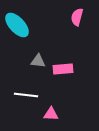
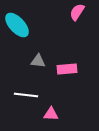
pink semicircle: moved 5 px up; rotated 18 degrees clockwise
pink rectangle: moved 4 px right
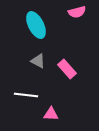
pink semicircle: rotated 138 degrees counterclockwise
cyan ellipse: moved 19 px right; rotated 16 degrees clockwise
gray triangle: rotated 21 degrees clockwise
pink rectangle: rotated 54 degrees clockwise
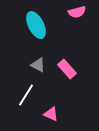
gray triangle: moved 4 px down
white line: rotated 65 degrees counterclockwise
pink triangle: rotated 21 degrees clockwise
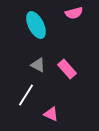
pink semicircle: moved 3 px left, 1 px down
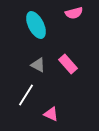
pink rectangle: moved 1 px right, 5 px up
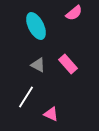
pink semicircle: rotated 24 degrees counterclockwise
cyan ellipse: moved 1 px down
white line: moved 2 px down
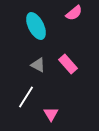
pink triangle: rotated 35 degrees clockwise
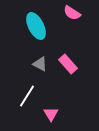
pink semicircle: moved 2 px left; rotated 72 degrees clockwise
gray triangle: moved 2 px right, 1 px up
white line: moved 1 px right, 1 px up
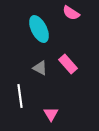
pink semicircle: moved 1 px left
cyan ellipse: moved 3 px right, 3 px down
gray triangle: moved 4 px down
white line: moved 7 px left; rotated 40 degrees counterclockwise
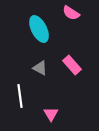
pink rectangle: moved 4 px right, 1 px down
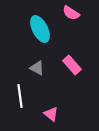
cyan ellipse: moved 1 px right
gray triangle: moved 3 px left
pink triangle: rotated 21 degrees counterclockwise
